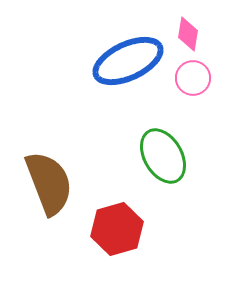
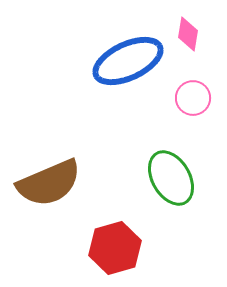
pink circle: moved 20 px down
green ellipse: moved 8 px right, 22 px down
brown semicircle: rotated 88 degrees clockwise
red hexagon: moved 2 px left, 19 px down
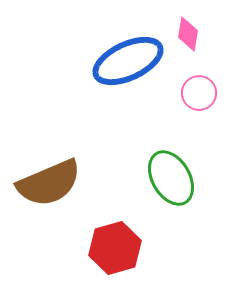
pink circle: moved 6 px right, 5 px up
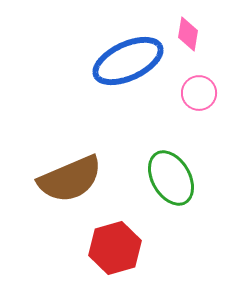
brown semicircle: moved 21 px right, 4 px up
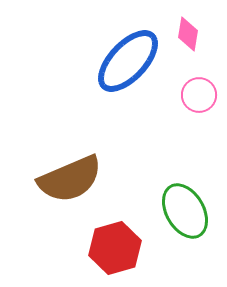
blue ellipse: rotated 22 degrees counterclockwise
pink circle: moved 2 px down
green ellipse: moved 14 px right, 33 px down
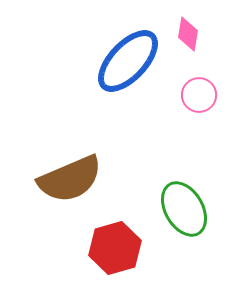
green ellipse: moved 1 px left, 2 px up
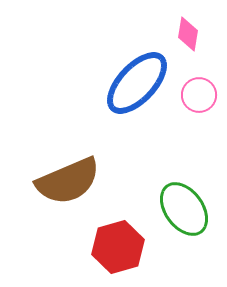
blue ellipse: moved 9 px right, 22 px down
brown semicircle: moved 2 px left, 2 px down
green ellipse: rotated 6 degrees counterclockwise
red hexagon: moved 3 px right, 1 px up
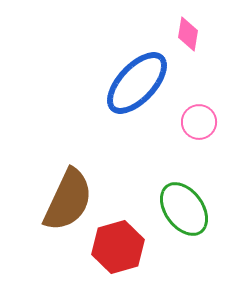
pink circle: moved 27 px down
brown semicircle: moved 19 px down; rotated 42 degrees counterclockwise
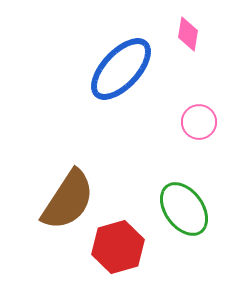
blue ellipse: moved 16 px left, 14 px up
brown semicircle: rotated 8 degrees clockwise
